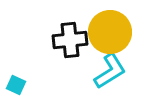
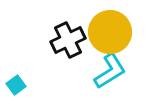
black cross: moved 2 px left; rotated 20 degrees counterclockwise
cyan square: rotated 30 degrees clockwise
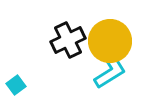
yellow circle: moved 9 px down
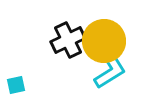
yellow circle: moved 6 px left
cyan square: rotated 24 degrees clockwise
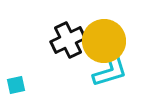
cyan L-shape: rotated 15 degrees clockwise
